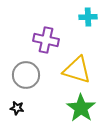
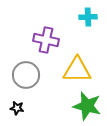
yellow triangle: rotated 16 degrees counterclockwise
green star: moved 6 px right, 2 px up; rotated 20 degrees counterclockwise
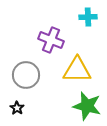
purple cross: moved 5 px right; rotated 10 degrees clockwise
black star: rotated 24 degrees clockwise
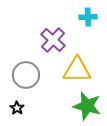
purple cross: moved 2 px right; rotated 20 degrees clockwise
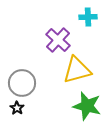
purple cross: moved 5 px right
yellow triangle: rotated 16 degrees counterclockwise
gray circle: moved 4 px left, 8 px down
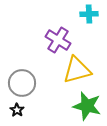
cyan cross: moved 1 px right, 3 px up
purple cross: rotated 10 degrees counterclockwise
black star: moved 2 px down
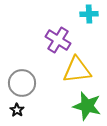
yellow triangle: rotated 8 degrees clockwise
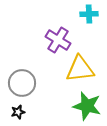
yellow triangle: moved 3 px right, 1 px up
black star: moved 1 px right, 2 px down; rotated 24 degrees clockwise
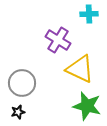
yellow triangle: rotated 32 degrees clockwise
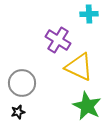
yellow triangle: moved 1 px left, 2 px up
green star: rotated 12 degrees clockwise
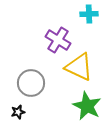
gray circle: moved 9 px right
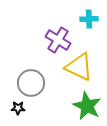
cyan cross: moved 5 px down
black star: moved 4 px up; rotated 16 degrees clockwise
